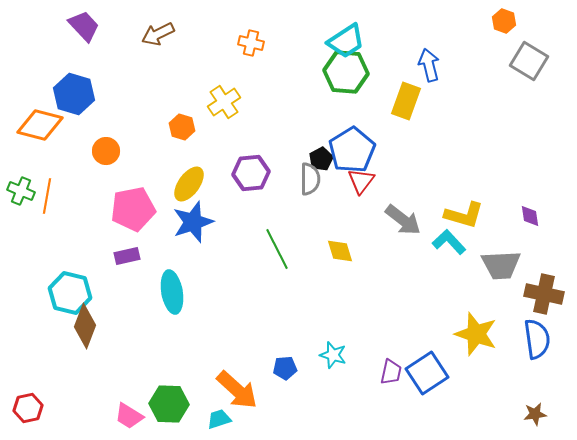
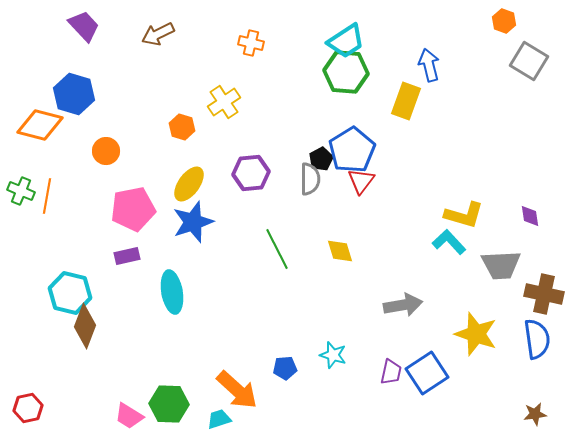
gray arrow at (403, 220): moved 85 px down; rotated 48 degrees counterclockwise
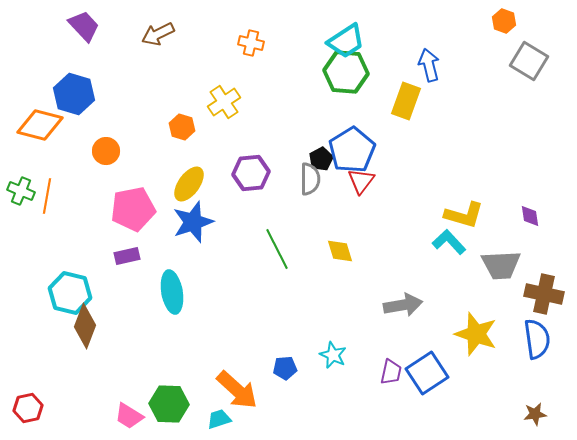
cyan star at (333, 355): rotated 8 degrees clockwise
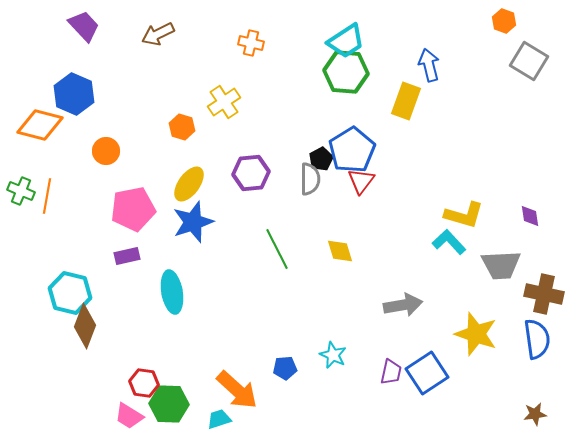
blue hexagon at (74, 94): rotated 6 degrees clockwise
red hexagon at (28, 408): moved 116 px right, 25 px up; rotated 20 degrees clockwise
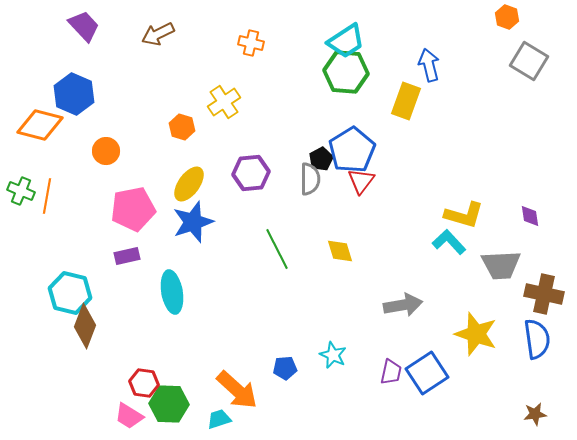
orange hexagon at (504, 21): moved 3 px right, 4 px up
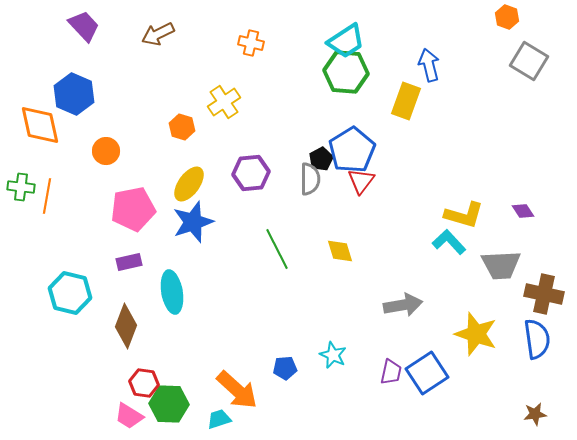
orange diamond at (40, 125): rotated 63 degrees clockwise
green cross at (21, 191): moved 4 px up; rotated 16 degrees counterclockwise
purple diamond at (530, 216): moved 7 px left, 5 px up; rotated 25 degrees counterclockwise
purple rectangle at (127, 256): moved 2 px right, 6 px down
brown diamond at (85, 326): moved 41 px right
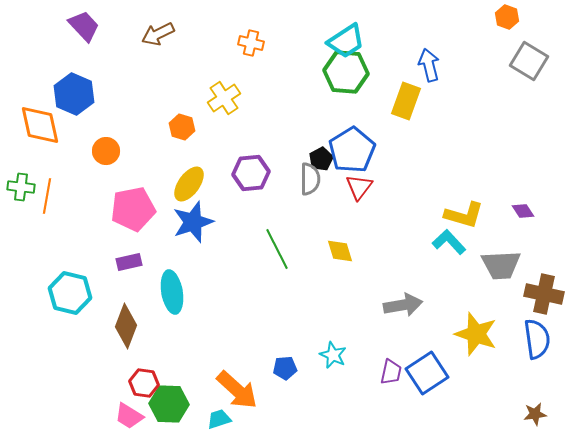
yellow cross at (224, 102): moved 4 px up
red triangle at (361, 181): moved 2 px left, 6 px down
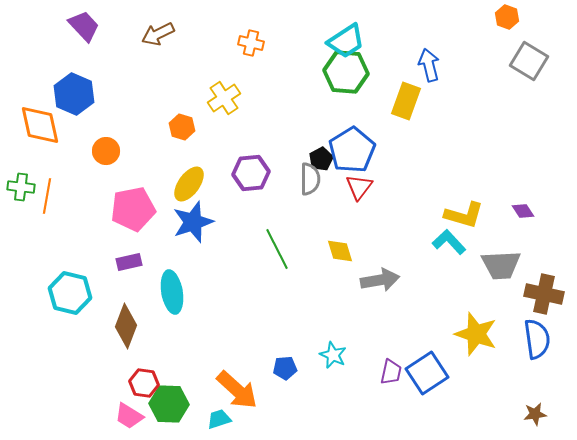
gray arrow at (403, 305): moved 23 px left, 25 px up
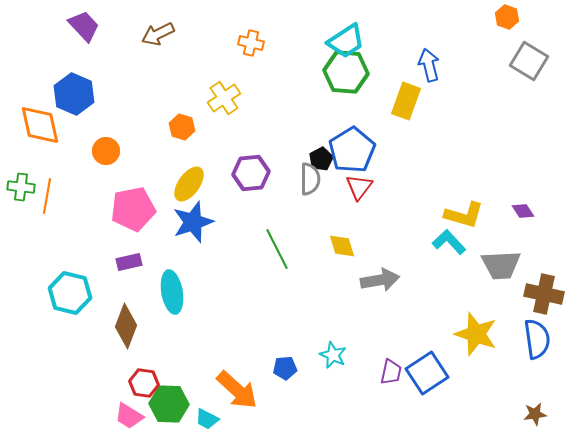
yellow diamond at (340, 251): moved 2 px right, 5 px up
cyan trapezoid at (219, 419): moved 12 px left; rotated 135 degrees counterclockwise
